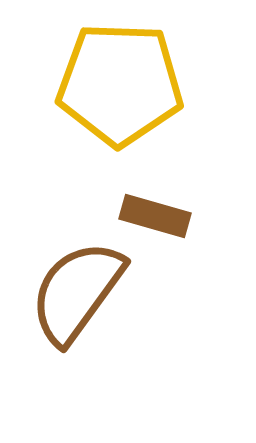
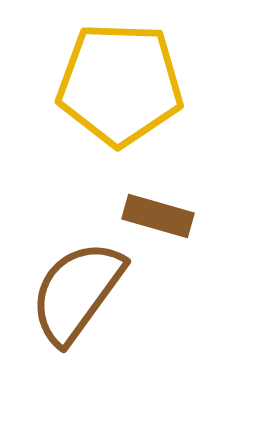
brown rectangle: moved 3 px right
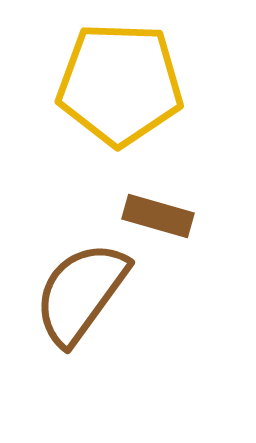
brown semicircle: moved 4 px right, 1 px down
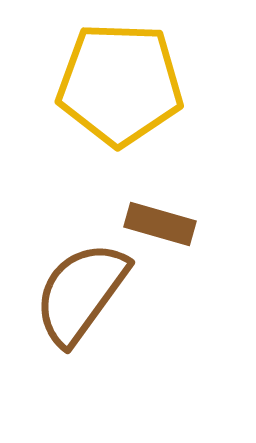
brown rectangle: moved 2 px right, 8 px down
